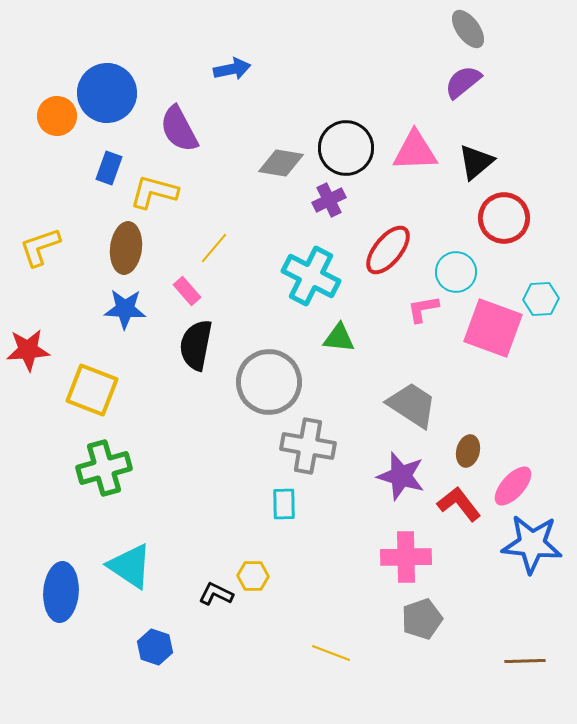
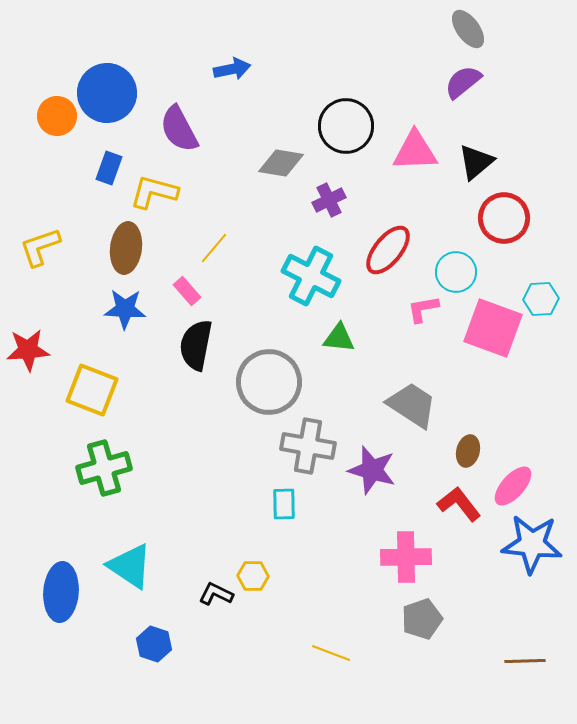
black circle at (346, 148): moved 22 px up
purple star at (401, 476): moved 29 px left, 6 px up
blue hexagon at (155, 647): moved 1 px left, 3 px up
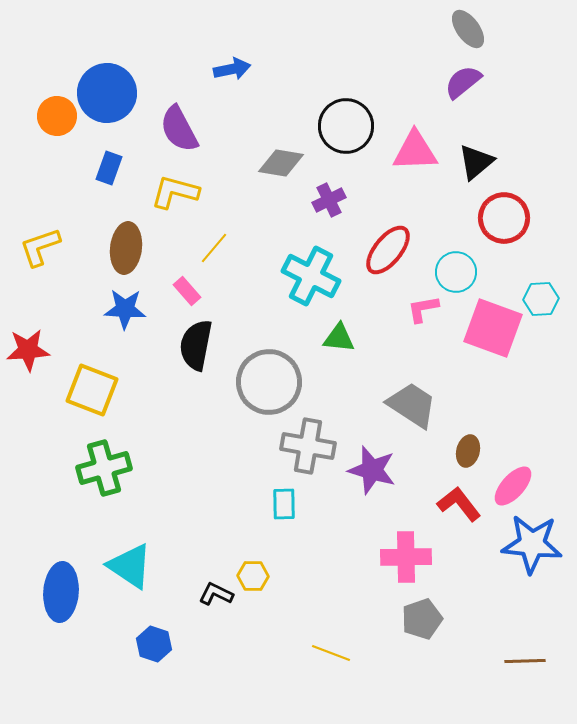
yellow L-shape at (154, 192): moved 21 px right
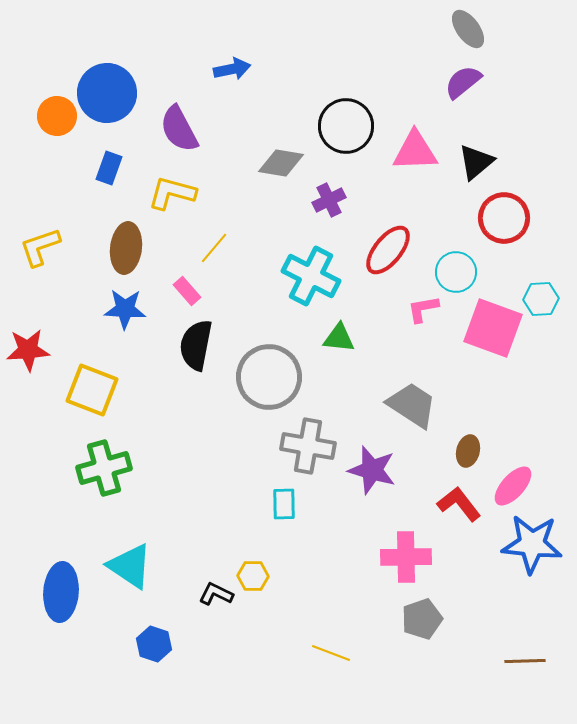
yellow L-shape at (175, 192): moved 3 px left, 1 px down
gray circle at (269, 382): moved 5 px up
